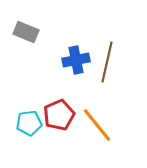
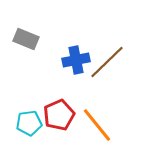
gray rectangle: moved 7 px down
brown line: rotated 33 degrees clockwise
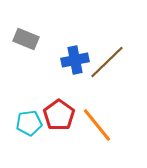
blue cross: moved 1 px left
red pentagon: rotated 12 degrees counterclockwise
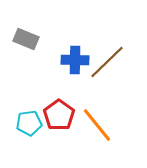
blue cross: rotated 12 degrees clockwise
